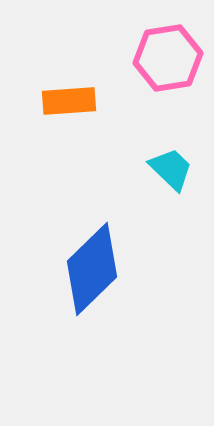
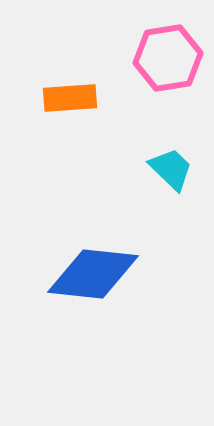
orange rectangle: moved 1 px right, 3 px up
blue diamond: moved 1 px right, 5 px down; rotated 50 degrees clockwise
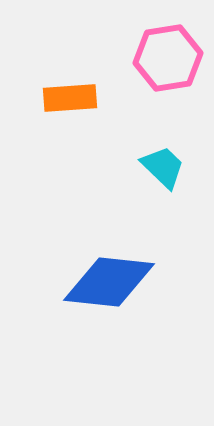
cyan trapezoid: moved 8 px left, 2 px up
blue diamond: moved 16 px right, 8 px down
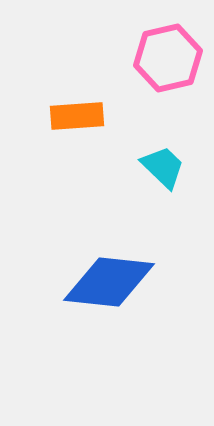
pink hexagon: rotated 4 degrees counterclockwise
orange rectangle: moved 7 px right, 18 px down
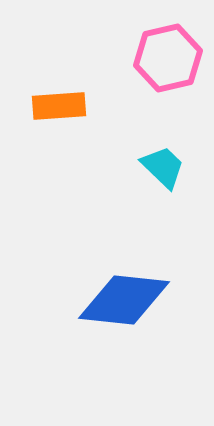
orange rectangle: moved 18 px left, 10 px up
blue diamond: moved 15 px right, 18 px down
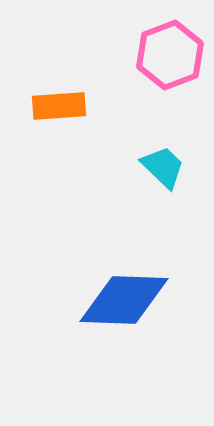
pink hexagon: moved 2 px right, 3 px up; rotated 8 degrees counterclockwise
blue diamond: rotated 4 degrees counterclockwise
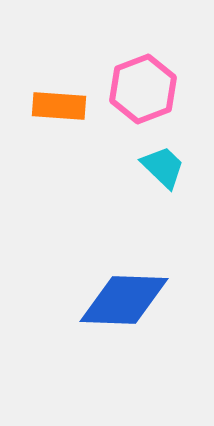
pink hexagon: moved 27 px left, 34 px down
orange rectangle: rotated 8 degrees clockwise
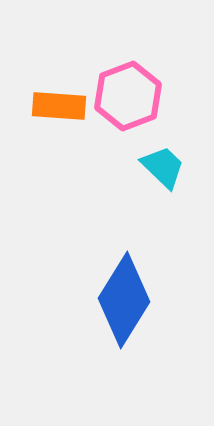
pink hexagon: moved 15 px left, 7 px down
blue diamond: rotated 60 degrees counterclockwise
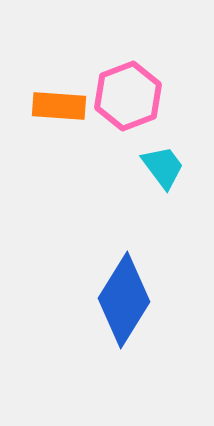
cyan trapezoid: rotated 9 degrees clockwise
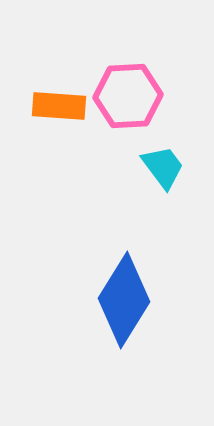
pink hexagon: rotated 18 degrees clockwise
